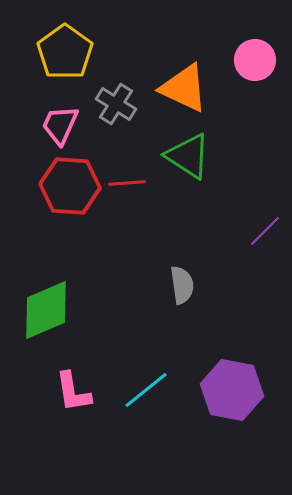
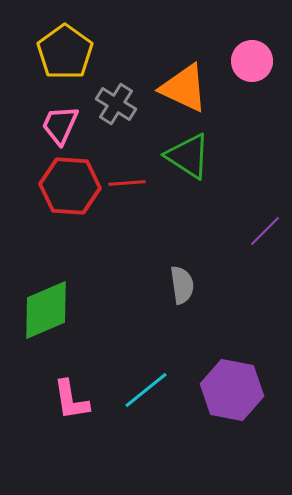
pink circle: moved 3 px left, 1 px down
pink L-shape: moved 2 px left, 8 px down
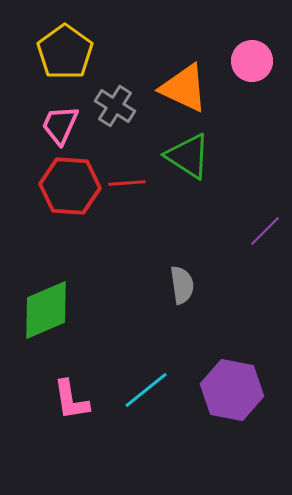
gray cross: moved 1 px left, 2 px down
